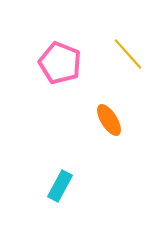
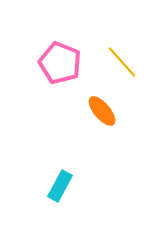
yellow line: moved 6 px left, 8 px down
orange ellipse: moved 7 px left, 9 px up; rotated 8 degrees counterclockwise
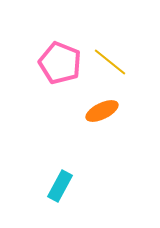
yellow line: moved 12 px left; rotated 9 degrees counterclockwise
orange ellipse: rotated 76 degrees counterclockwise
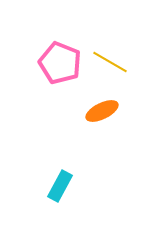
yellow line: rotated 9 degrees counterclockwise
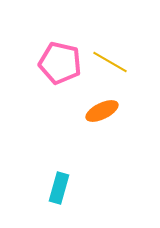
pink pentagon: rotated 9 degrees counterclockwise
cyan rectangle: moved 1 px left, 2 px down; rotated 12 degrees counterclockwise
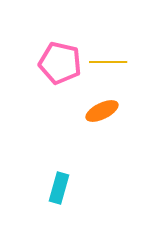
yellow line: moved 2 px left; rotated 30 degrees counterclockwise
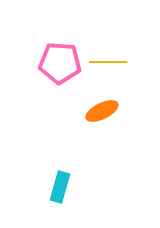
pink pentagon: rotated 9 degrees counterclockwise
cyan rectangle: moved 1 px right, 1 px up
